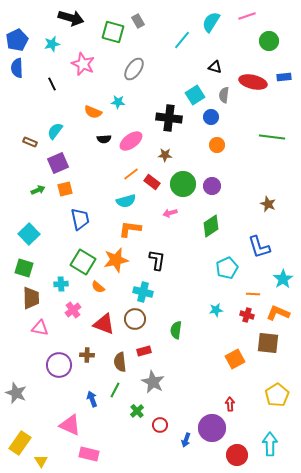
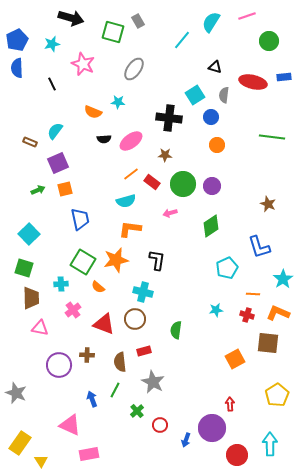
pink rectangle at (89, 454): rotated 24 degrees counterclockwise
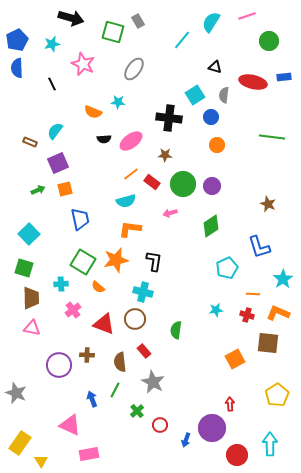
black L-shape at (157, 260): moved 3 px left, 1 px down
pink triangle at (40, 328): moved 8 px left
red rectangle at (144, 351): rotated 64 degrees clockwise
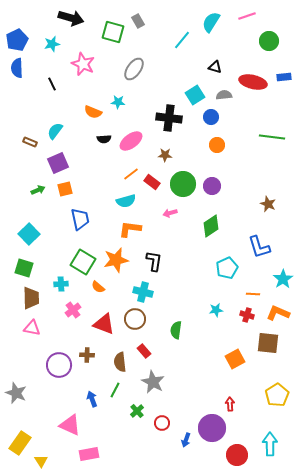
gray semicircle at (224, 95): rotated 77 degrees clockwise
red circle at (160, 425): moved 2 px right, 2 px up
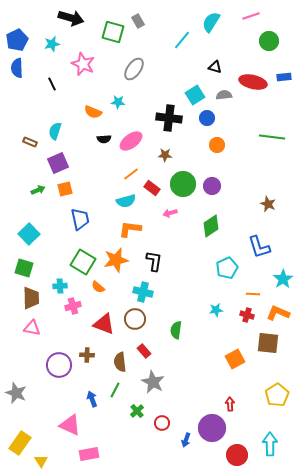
pink line at (247, 16): moved 4 px right
blue circle at (211, 117): moved 4 px left, 1 px down
cyan semicircle at (55, 131): rotated 18 degrees counterclockwise
red rectangle at (152, 182): moved 6 px down
cyan cross at (61, 284): moved 1 px left, 2 px down
pink cross at (73, 310): moved 4 px up; rotated 21 degrees clockwise
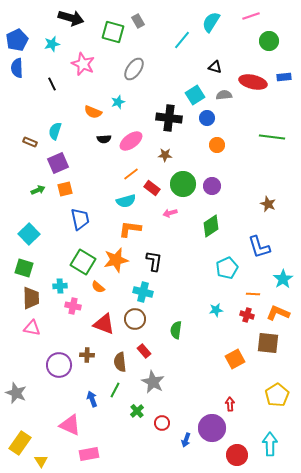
cyan star at (118, 102): rotated 24 degrees counterclockwise
pink cross at (73, 306): rotated 28 degrees clockwise
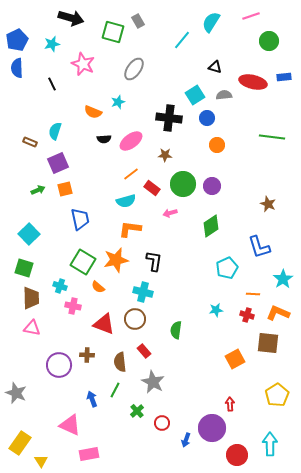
cyan cross at (60, 286): rotated 24 degrees clockwise
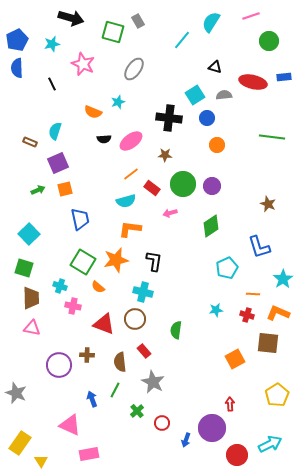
cyan arrow at (270, 444): rotated 65 degrees clockwise
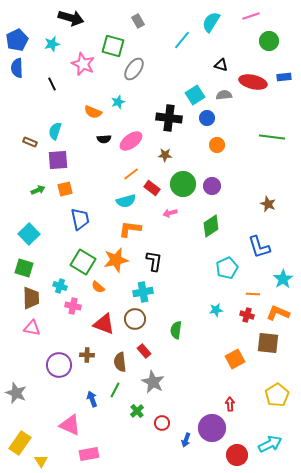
green square at (113, 32): moved 14 px down
black triangle at (215, 67): moved 6 px right, 2 px up
purple square at (58, 163): moved 3 px up; rotated 20 degrees clockwise
cyan cross at (143, 292): rotated 24 degrees counterclockwise
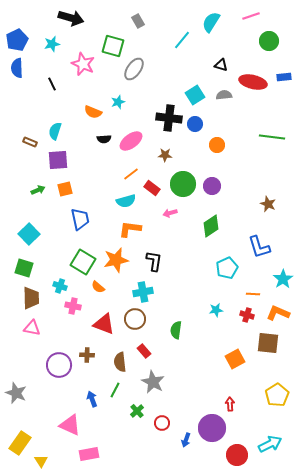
blue circle at (207, 118): moved 12 px left, 6 px down
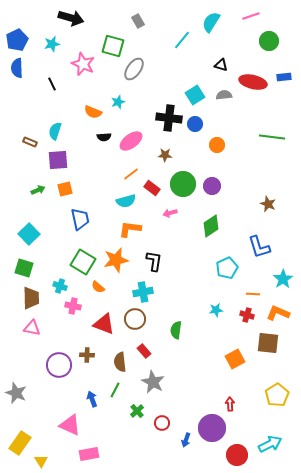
black semicircle at (104, 139): moved 2 px up
